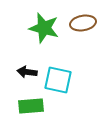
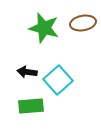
cyan square: rotated 36 degrees clockwise
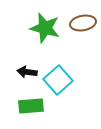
green star: moved 1 px right
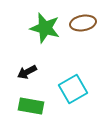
black arrow: rotated 36 degrees counterclockwise
cyan square: moved 15 px right, 9 px down; rotated 12 degrees clockwise
green rectangle: rotated 15 degrees clockwise
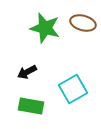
brown ellipse: rotated 25 degrees clockwise
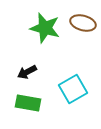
green rectangle: moved 3 px left, 3 px up
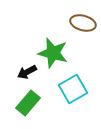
green star: moved 8 px right, 25 px down
green rectangle: rotated 60 degrees counterclockwise
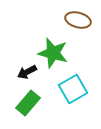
brown ellipse: moved 5 px left, 3 px up
